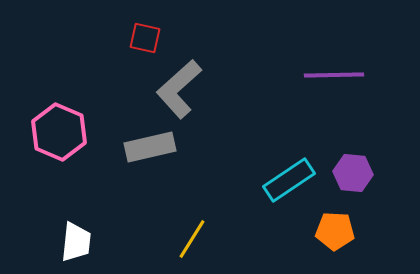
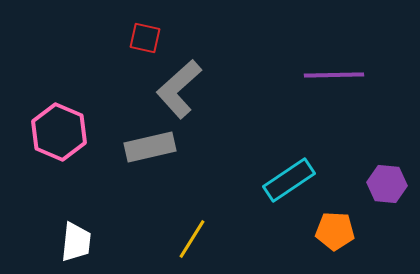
purple hexagon: moved 34 px right, 11 px down
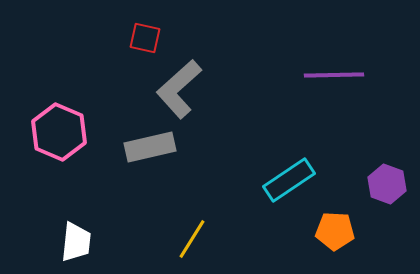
purple hexagon: rotated 15 degrees clockwise
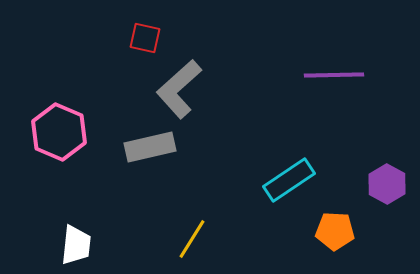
purple hexagon: rotated 9 degrees clockwise
white trapezoid: moved 3 px down
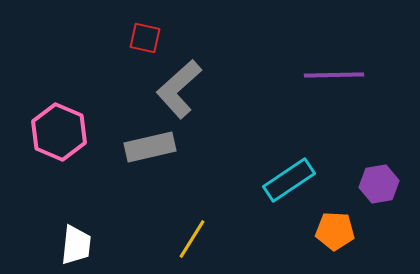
purple hexagon: moved 8 px left; rotated 21 degrees clockwise
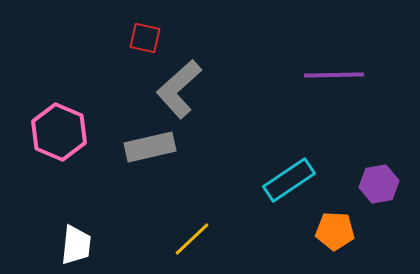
yellow line: rotated 15 degrees clockwise
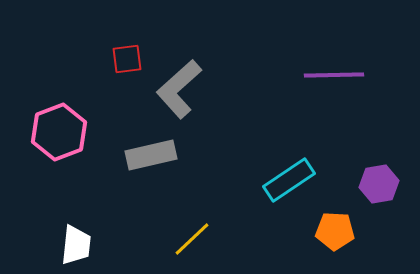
red square: moved 18 px left, 21 px down; rotated 20 degrees counterclockwise
pink hexagon: rotated 16 degrees clockwise
gray rectangle: moved 1 px right, 8 px down
